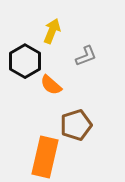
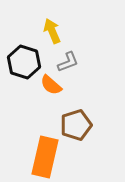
yellow arrow: rotated 45 degrees counterclockwise
gray L-shape: moved 18 px left, 6 px down
black hexagon: moved 1 px left, 1 px down; rotated 12 degrees counterclockwise
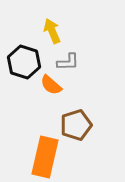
gray L-shape: rotated 20 degrees clockwise
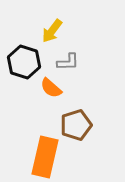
yellow arrow: rotated 120 degrees counterclockwise
orange semicircle: moved 3 px down
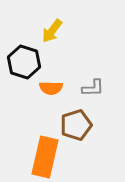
gray L-shape: moved 25 px right, 26 px down
orange semicircle: rotated 40 degrees counterclockwise
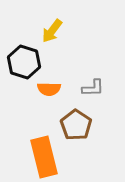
orange semicircle: moved 2 px left, 1 px down
brown pentagon: rotated 20 degrees counterclockwise
orange rectangle: moved 1 px left; rotated 27 degrees counterclockwise
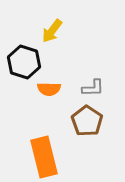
brown pentagon: moved 11 px right, 4 px up
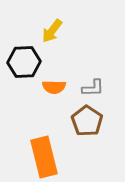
black hexagon: rotated 20 degrees counterclockwise
orange semicircle: moved 5 px right, 2 px up
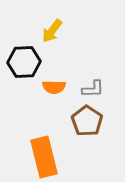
gray L-shape: moved 1 px down
